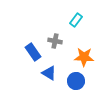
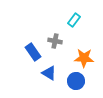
cyan rectangle: moved 2 px left
orange star: moved 1 px down
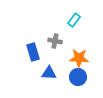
blue rectangle: rotated 18 degrees clockwise
orange star: moved 5 px left
blue triangle: rotated 28 degrees counterclockwise
blue circle: moved 2 px right, 4 px up
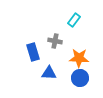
blue circle: moved 2 px right, 1 px down
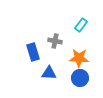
cyan rectangle: moved 7 px right, 5 px down
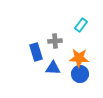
gray cross: rotated 16 degrees counterclockwise
blue rectangle: moved 3 px right
blue triangle: moved 4 px right, 5 px up
blue circle: moved 4 px up
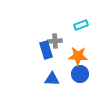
cyan rectangle: rotated 32 degrees clockwise
blue rectangle: moved 10 px right, 2 px up
orange star: moved 1 px left, 2 px up
blue triangle: moved 1 px left, 11 px down
